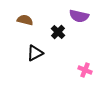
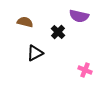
brown semicircle: moved 2 px down
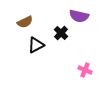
brown semicircle: rotated 140 degrees clockwise
black cross: moved 3 px right, 1 px down
black triangle: moved 1 px right, 8 px up
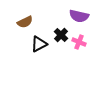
black cross: moved 2 px down
black triangle: moved 3 px right, 1 px up
pink cross: moved 6 px left, 28 px up
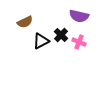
black triangle: moved 2 px right, 3 px up
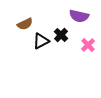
brown semicircle: moved 2 px down
pink cross: moved 9 px right, 3 px down; rotated 24 degrees clockwise
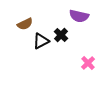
pink cross: moved 18 px down
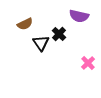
black cross: moved 2 px left, 1 px up
black triangle: moved 2 px down; rotated 36 degrees counterclockwise
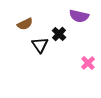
black triangle: moved 1 px left, 2 px down
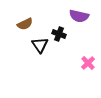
black cross: rotated 24 degrees counterclockwise
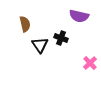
brown semicircle: rotated 77 degrees counterclockwise
black cross: moved 2 px right, 4 px down
pink cross: moved 2 px right
